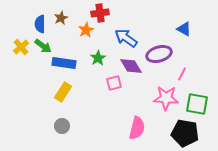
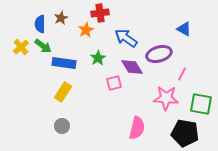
purple diamond: moved 1 px right, 1 px down
green square: moved 4 px right
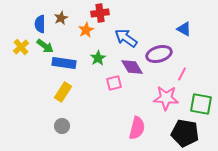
green arrow: moved 2 px right
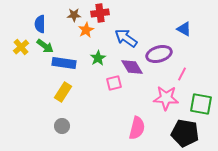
brown star: moved 13 px right, 3 px up; rotated 24 degrees clockwise
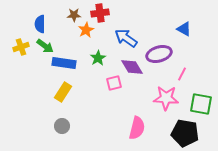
yellow cross: rotated 21 degrees clockwise
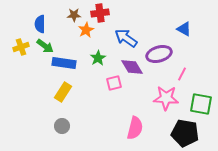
pink semicircle: moved 2 px left
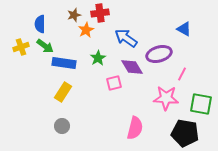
brown star: rotated 16 degrees counterclockwise
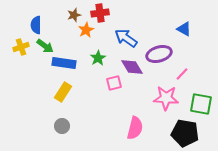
blue semicircle: moved 4 px left, 1 px down
pink line: rotated 16 degrees clockwise
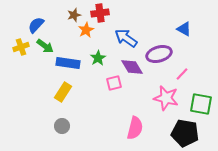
blue semicircle: rotated 42 degrees clockwise
blue rectangle: moved 4 px right
pink star: rotated 10 degrees clockwise
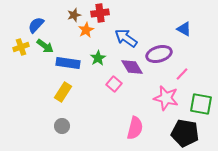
pink square: moved 1 px down; rotated 35 degrees counterclockwise
